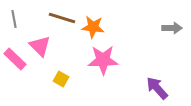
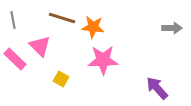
gray line: moved 1 px left, 1 px down
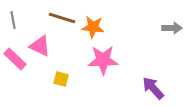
pink triangle: rotated 20 degrees counterclockwise
yellow square: rotated 14 degrees counterclockwise
purple arrow: moved 4 px left
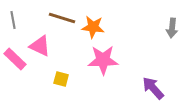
gray arrow: rotated 96 degrees clockwise
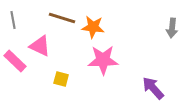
pink rectangle: moved 2 px down
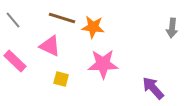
gray line: rotated 30 degrees counterclockwise
pink triangle: moved 10 px right
pink star: moved 4 px down
